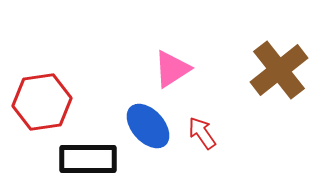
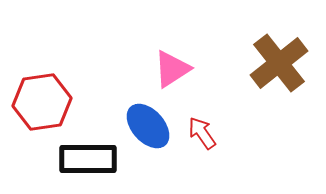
brown cross: moved 7 px up
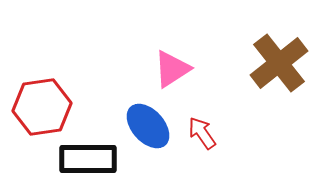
red hexagon: moved 5 px down
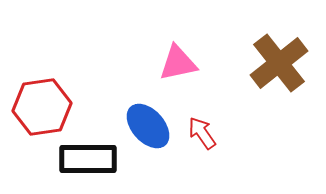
pink triangle: moved 6 px right, 6 px up; rotated 21 degrees clockwise
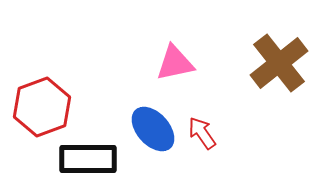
pink triangle: moved 3 px left
red hexagon: rotated 12 degrees counterclockwise
blue ellipse: moved 5 px right, 3 px down
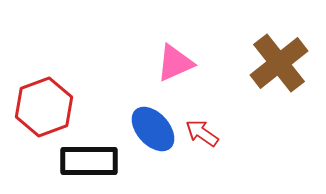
pink triangle: rotated 12 degrees counterclockwise
red hexagon: moved 2 px right
red arrow: rotated 20 degrees counterclockwise
black rectangle: moved 1 px right, 2 px down
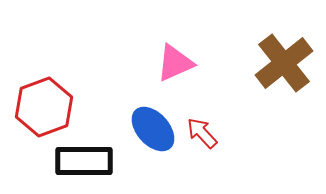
brown cross: moved 5 px right
red arrow: rotated 12 degrees clockwise
black rectangle: moved 5 px left
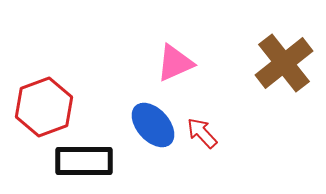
blue ellipse: moved 4 px up
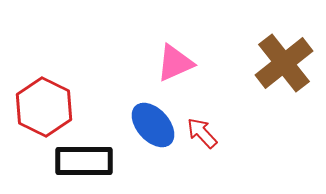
red hexagon: rotated 14 degrees counterclockwise
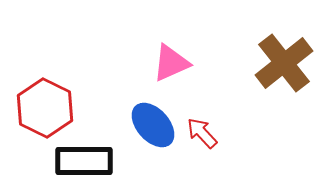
pink triangle: moved 4 px left
red hexagon: moved 1 px right, 1 px down
